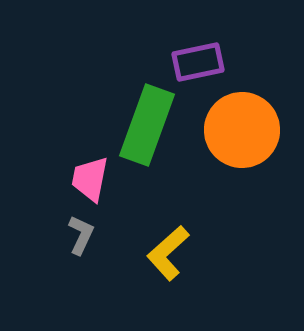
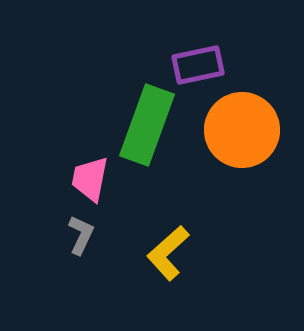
purple rectangle: moved 3 px down
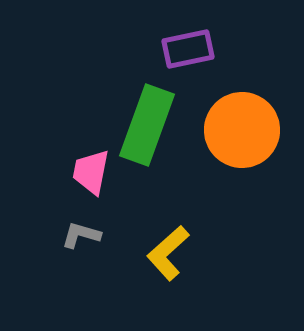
purple rectangle: moved 10 px left, 16 px up
pink trapezoid: moved 1 px right, 7 px up
gray L-shape: rotated 99 degrees counterclockwise
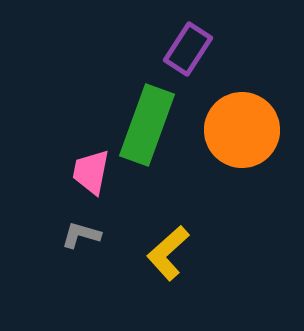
purple rectangle: rotated 45 degrees counterclockwise
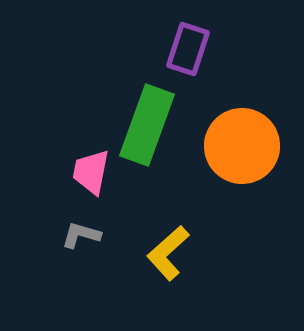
purple rectangle: rotated 15 degrees counterclockwise
orange circle: moved 16 px down
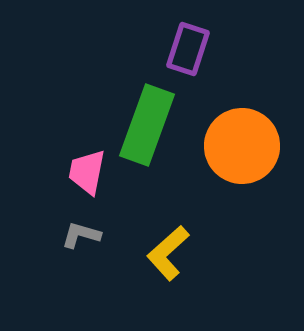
pink trapezoid: moved 4 px left
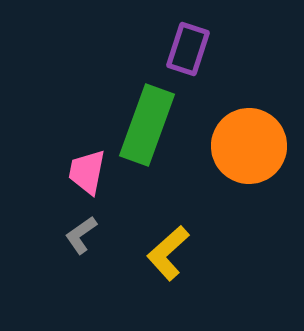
orange circle: moved 7 px right
gray L-shape: rotated 51 degrees counterclockwise
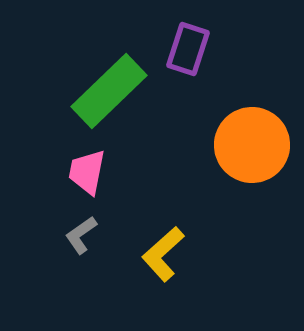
green rectangle: moved 38 px left, 34 px up; rotated 26 degrees clockwise
orange circle: moved 3 px right, 1 px up
yellow L-shape: moved 5 px left, 1 px down
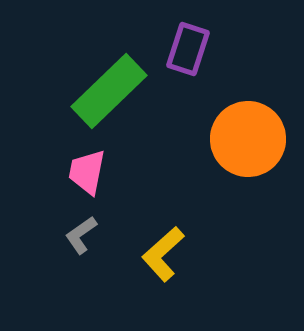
orange circle: moved 4 px left, 6 px up
